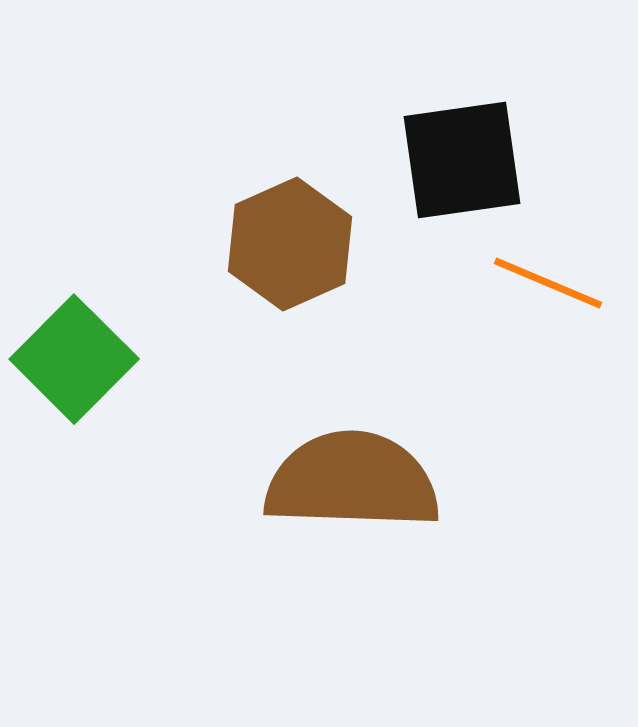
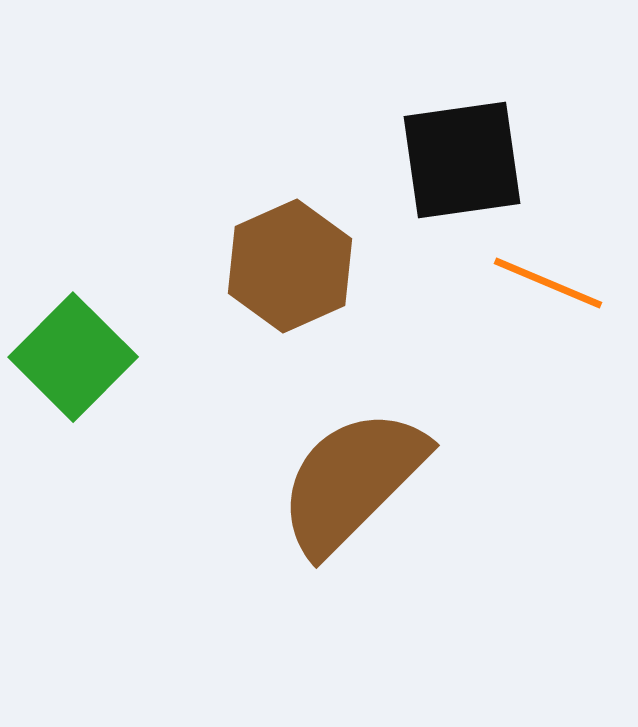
brown hexagon: moved 22 px down
green square: moved 1 px left, 2 px up
brown semicircle: rotated 47 degrees counterclockwise
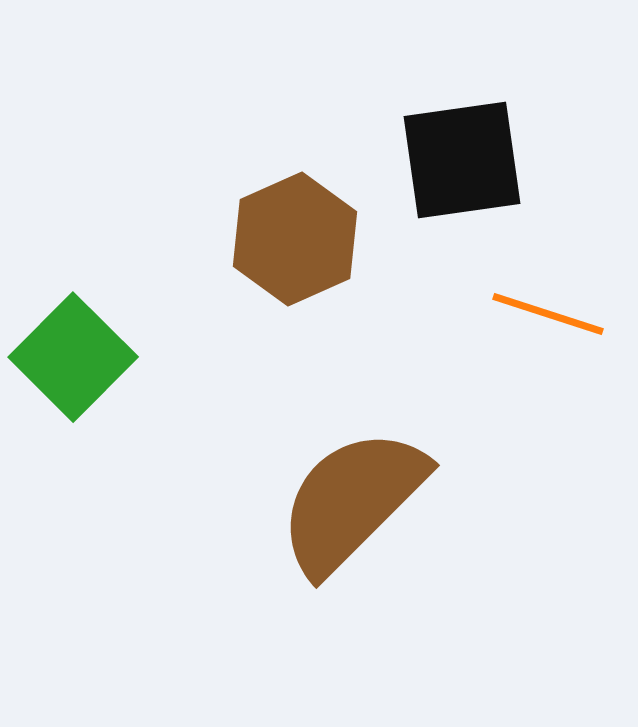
brown hexagon: moved 5 px right, 27 px up
orange line: moved 31 px down; rotated 5 degrees counterclockwise
brown semicircle: moved 20 px down
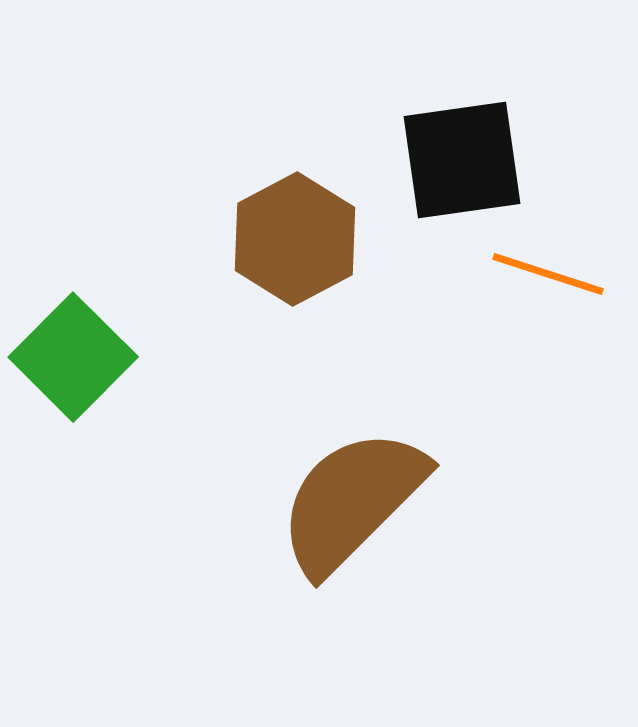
brown hexagon: rotated 4 degrees counterclockwise
orange line: moved 40 px up
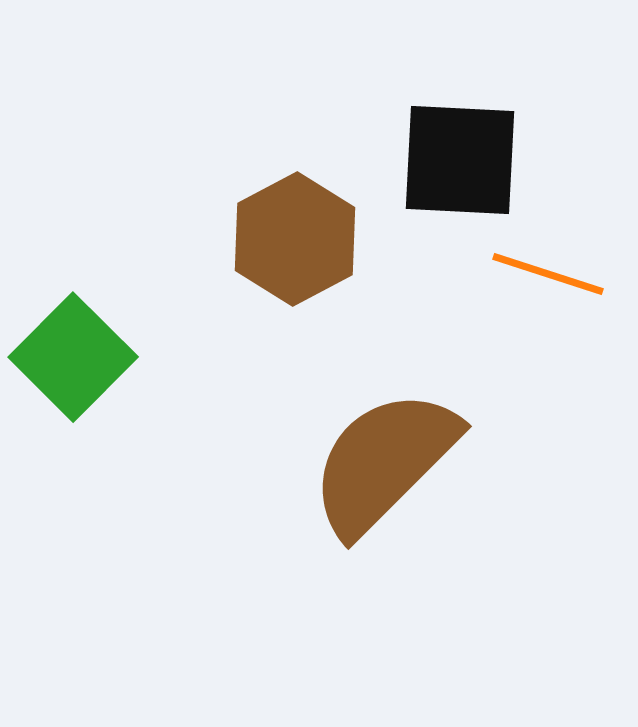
black square: moved 2 px left; rotated 11 degrees clockwise
brown semicircle: moved 32 px right, 39 px up
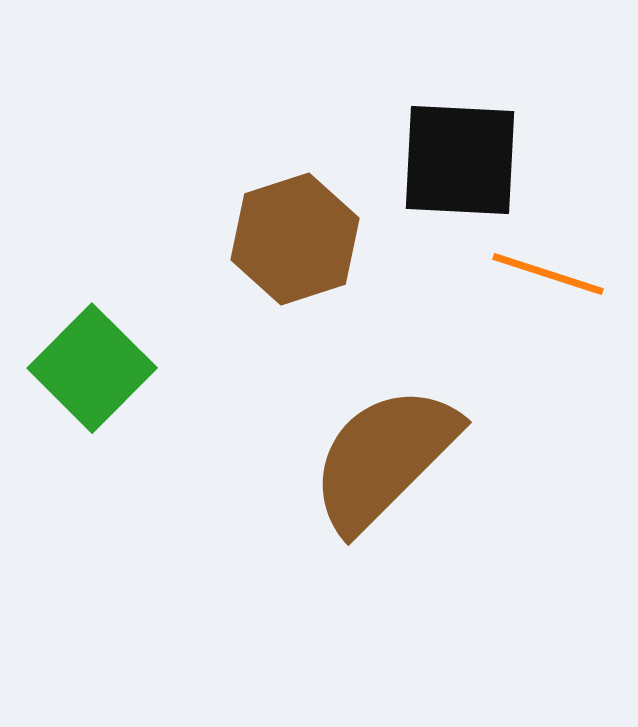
brown hexagon: rotated 10 degrees clockwise
green square: moved 19 px right, 11 px down
brown semicircle: moved 4 px up
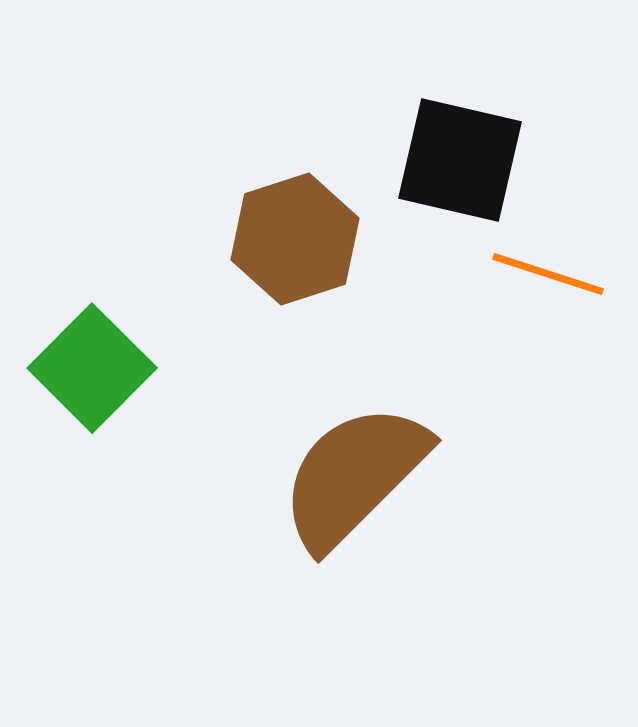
black square: rotated 10 degrees clockwise
brown semicircle: moved 30 px left, 18 px down
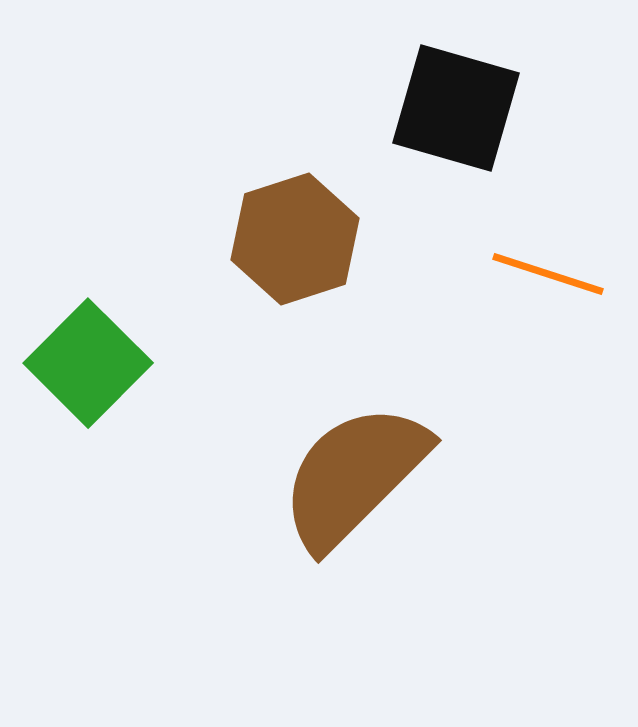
black square: moved 4 px left, 52 px up; rotated 3 degrees clockwise
green square: moved 4 px left, 5 px up
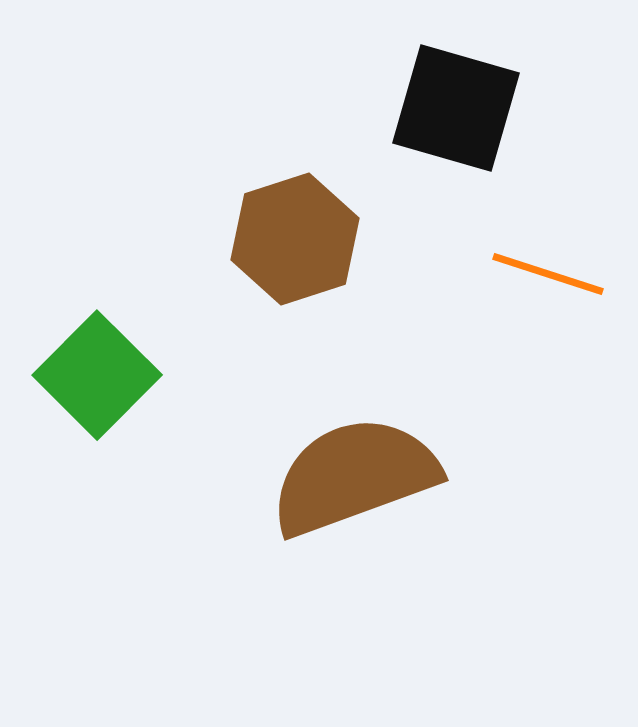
green square: moved 9 px right, 12 px down
brown semicircle: rotated 25 degrees clockwise
